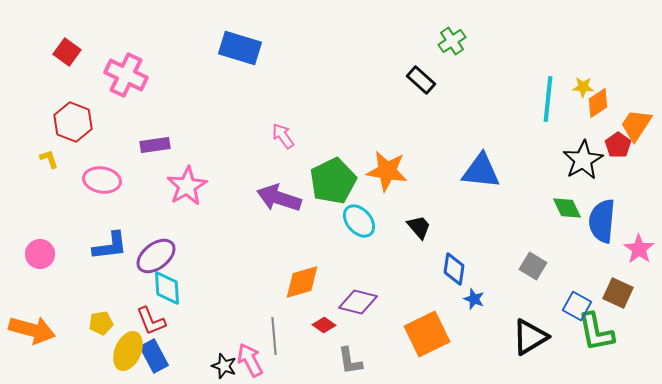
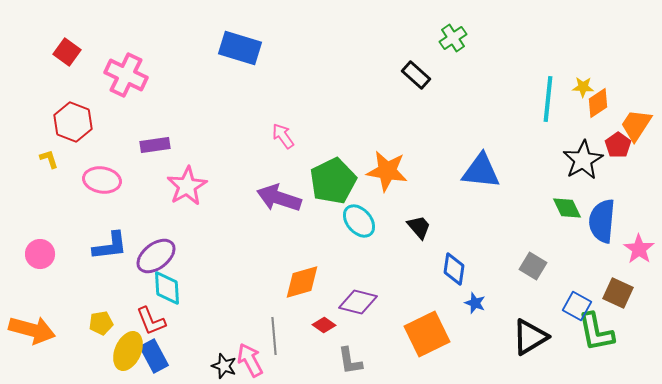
green cross at (452, 41): moved 1 px right, 3 px up
black rectangle at (421, 80): moved 5 px left, 5 px up
blue star at (474, 299): moved 1 px right, 4 px down
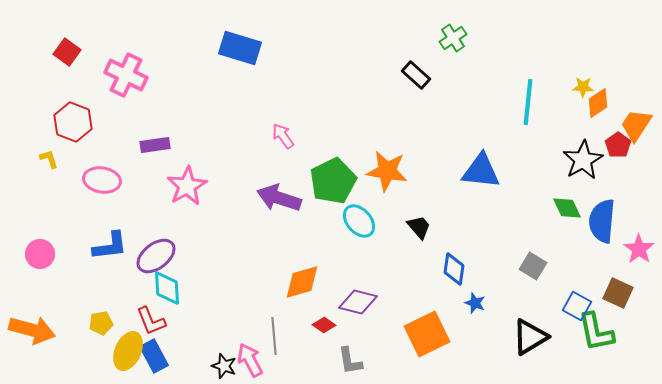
cyan line at (548, 99): moved 20 px left, 3 px down
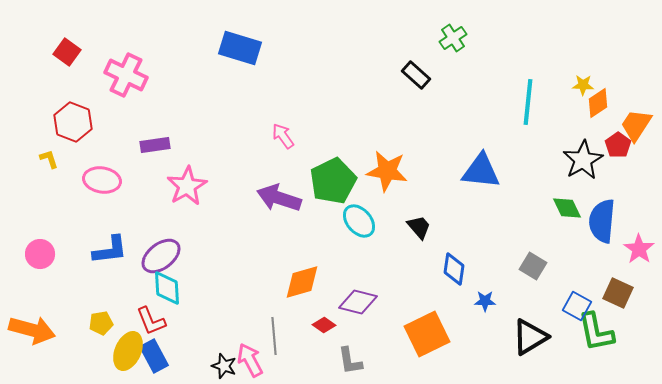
yellow star at (583, 87): moved 2 px up
blue L-shape at (110, 246): moved 4 px down
purple ellipse at (156, 256): moved 5 px right
blue star at (475, 303): moved 10 px right, 2 px up; rotated 20 degrees counterclockwise
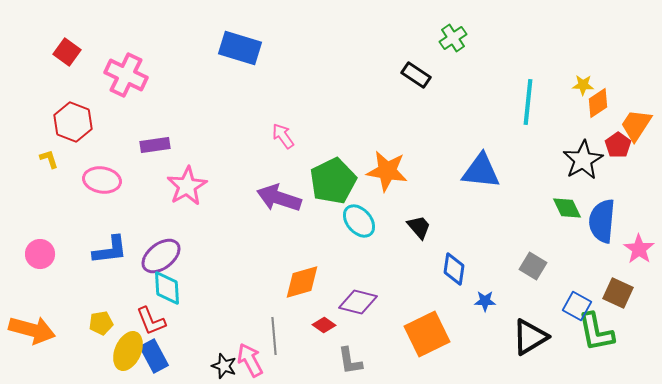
black rectangle at (416, 75): rotated 8 degrees counterclockwise
